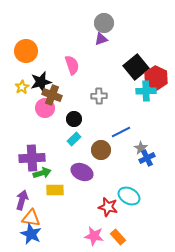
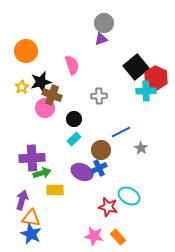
blue cross: moved 48 px left, 10 px down
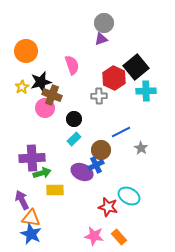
red hexagon: moved 42 px left
blue cross: moved 3 px left, 3 px up
purple arrow: rotated 42 degrees counterclockwise
orange rectangle: moved 1 px right
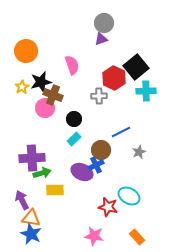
brown cross: moved 1 px right
gray star: moved 2 px left, 4 px down; rotated 16 degrees clockwise
orange rectangle: moved 18 px right
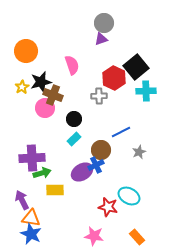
purple ellipse: rotated 55 degrees counterclockwise
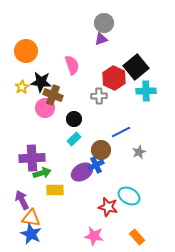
black star: rotated 20 degrees clockwise
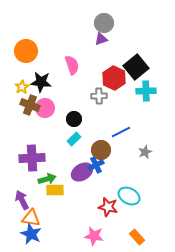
brown cross: moved 23 px left, 10 px down
gray star: moved 6 px right
green arrow: moved 5 px right, 6 px down
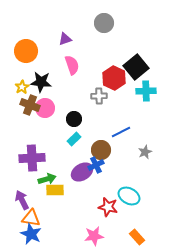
purple triangle: moved 36 px left
pink star: rotated 18 degrees counterclockwise
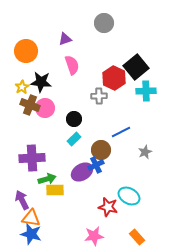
blue star: rotated 10 degrees counterclockwise
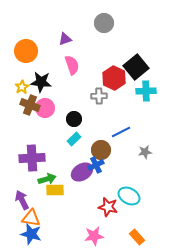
gray star: rotated 16 degrees clockwise
